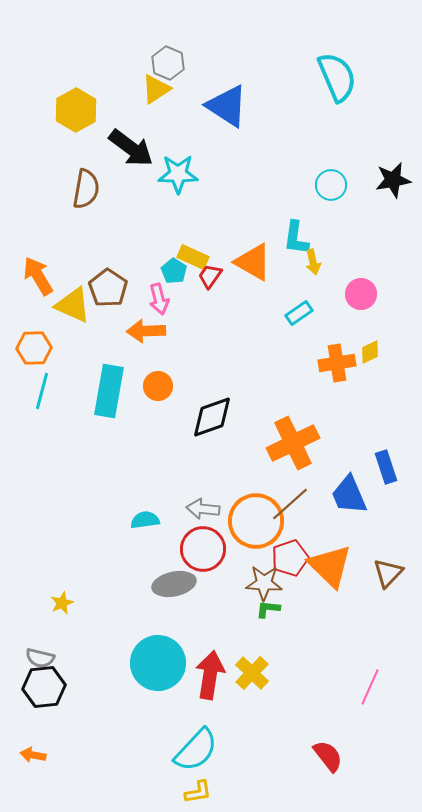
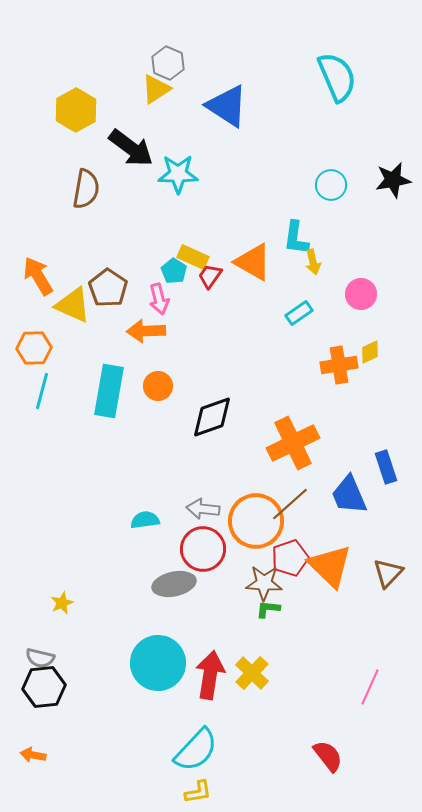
orange cross at (337, 363): moved 2 px right, 2 px down
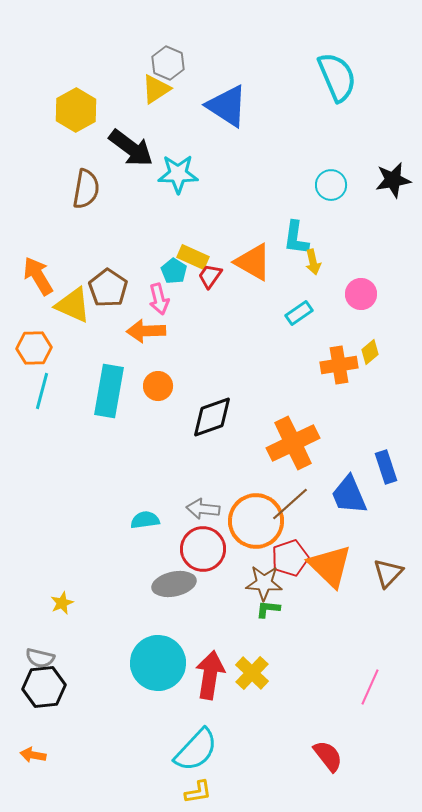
yellow diamond at (370, 352): rotated 15 degrees counterclockwise
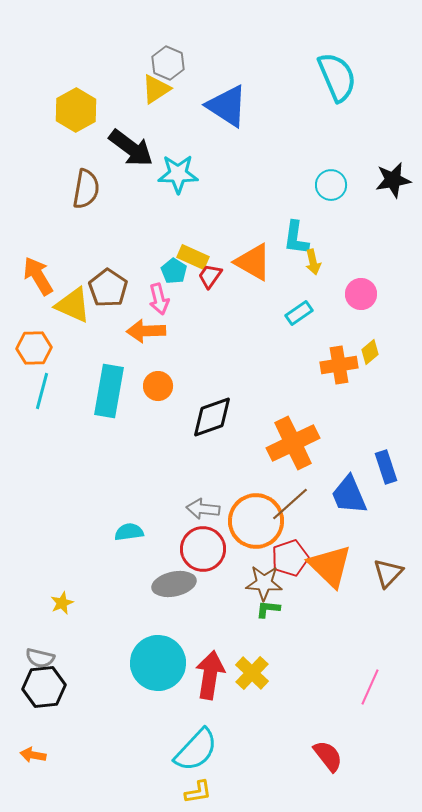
cyan semicircle at (145, 520): moved 16 px left, 12 px down
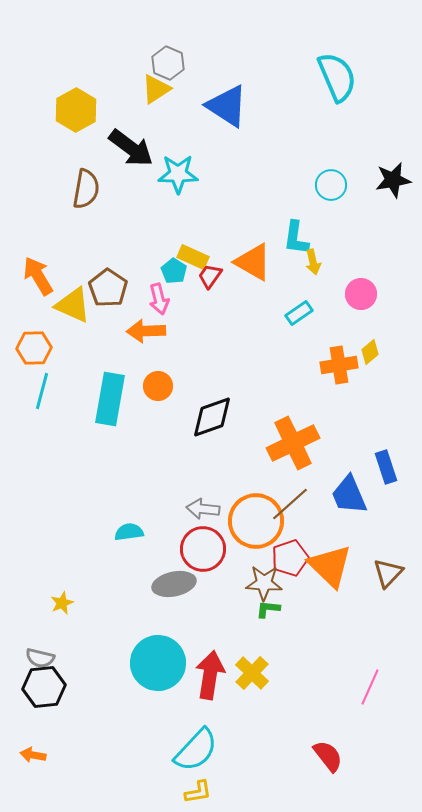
cyan rectangle at (109, 391): moved 1 px right, 8 px down
